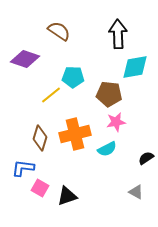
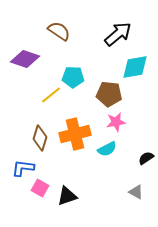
black arrow: rotated 52 degrees clockwise
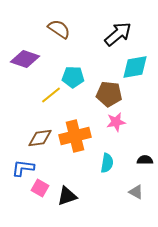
brown semicircle: moved 2 px up
orange cross: moved 2 px down
brown diamond: rotated 65 degrees clockwise
cyan semicircle: moved 14 px down; rotated 54 degrees counterclockwise
black semicircle: moved 1 px left, 2 px down; rotated 35 degrees clockwise
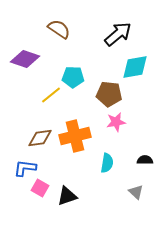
blue L-shape: moved 2 px right
gray triangle: rotated 14 degrees clockwise
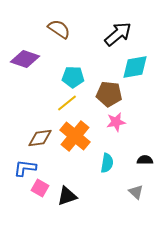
yellow line: moved 16 px right, 8 px down
orange cross: rotated 36 degrees counterclockwise
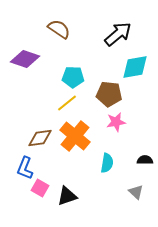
blue L-shape: rotated 75 degrees counterclockwise
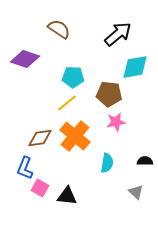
black semicircle: moved 1 px down
black triangle: rotated 25 degrees clockwise
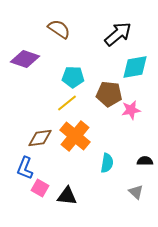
pink star: moved 15 px right, 12 px up
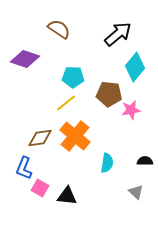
cyan diamond: rotated 40 degrees counterclockwise
yellow line: moved 1 px left
blue L-shape: moved 1 px left
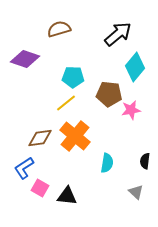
brown semicircle: rotated 50 degrees counterclockwise
black semicircle: rotated 84 degrees counterclockwise
blue L-shape: rotated 35 degrees clockwise
